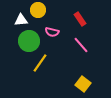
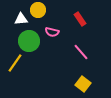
white triangle: moved 1 px up
pink line: moved 7 px down
yellow line: moved 25 px left
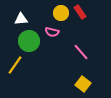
yellow circle: moved 23 px right, 3 px down
red rectangle: moved 7 px up
yellow line: moved 2 px down
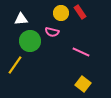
green circle: moved 1 px right
pink line: rotated 24 degrees counterclockwise
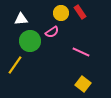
pink semicircle: rotated 48 degrees counterclockwise
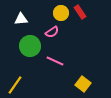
green circle: moved 5 px down
pink line: moved 26 px left, 9 px down
yellow line: moved 20 px down
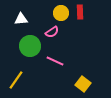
red rectangle: rotated 32 degrees clockwise
yellow line: moved 1 px right, 5 px up
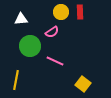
yellow circle: moved 1 px up
yellow line: rotated 24 degrees counterclockwise
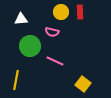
pink semicircle: rotated 48 degrees clockwise
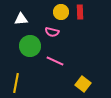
yellow line: moved 3 px down
